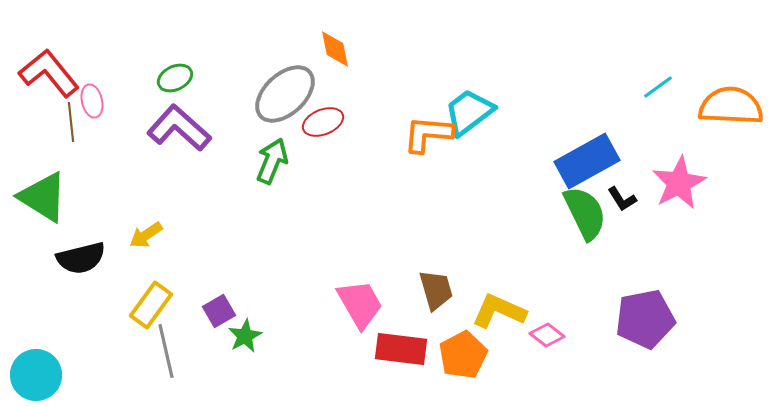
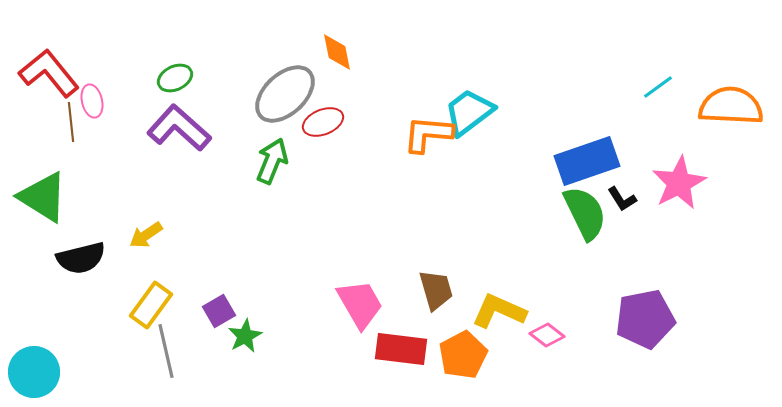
orange diamond: moved 2 px right, 3 px down
blue rectangle: rotated 10 degrees clockwise
cyan circle: moved 2 px left, 3 px up
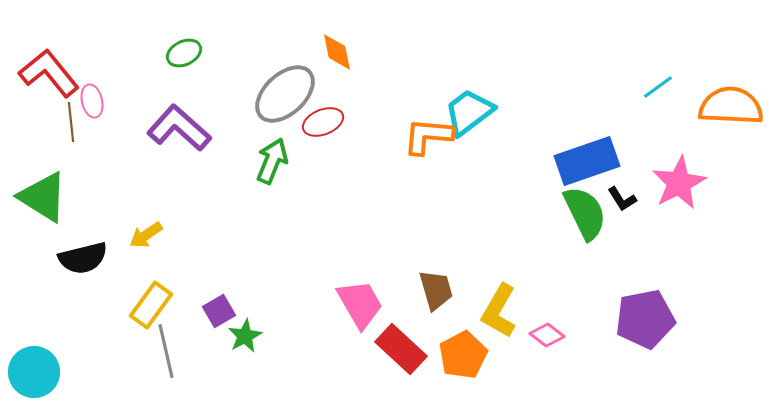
green ellipse: moved 9 px right, 25 px up
orange L-shape: moved 2 px down
black semicircle: moved 2 px right
yellow L-shape: rotated 84 degrees counterclockwise
red rectangle: rotated 36 degrees clockwise
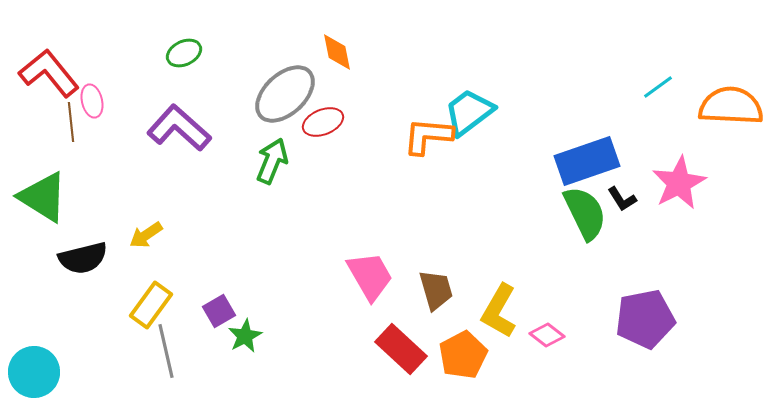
pink trapezoid: moved 10 px right, 28 px up
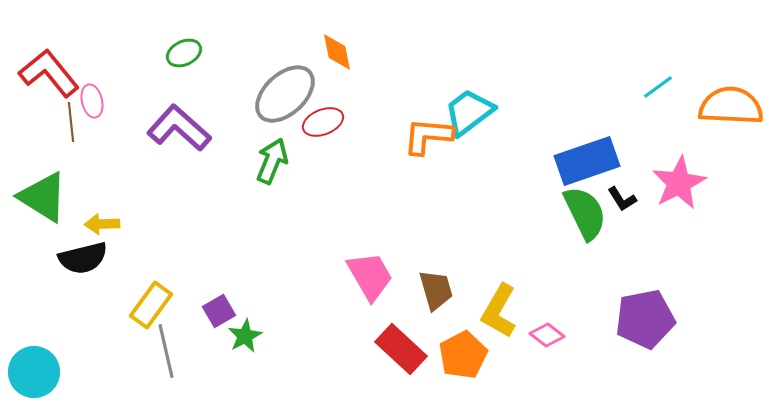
yellow arrow: moved 44 px left, 11 px up; rotated 32 degrees clockwise
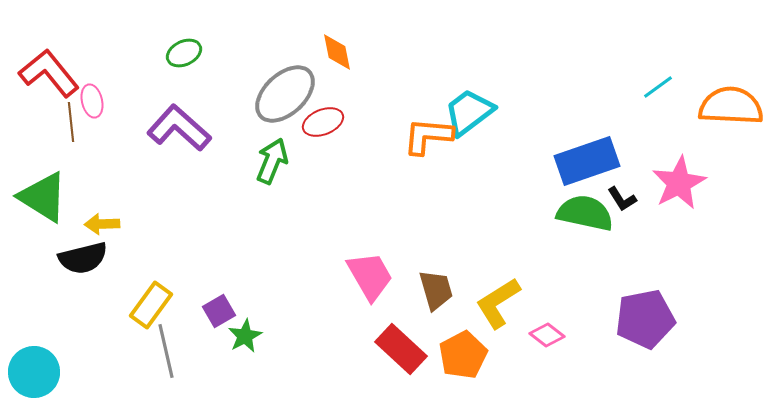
green semicircle: rotated 52 degrees counterclockwise
yellow L-shape: moved 1 px left, 8 px up; rotated 28 degrees clockwise
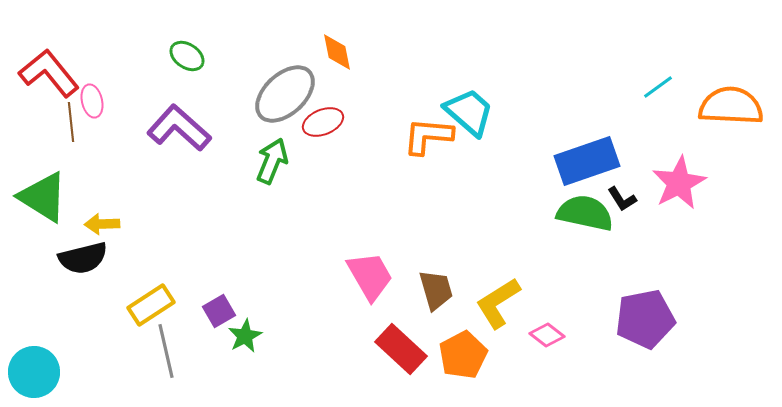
green ellipse: moved 3 px right, 3 px down; rotated 60 degrees clockwise
cyan trapezoid: rotated 78 degrees clockwise
yellow rectangle: rotated 21 degrees clockwise
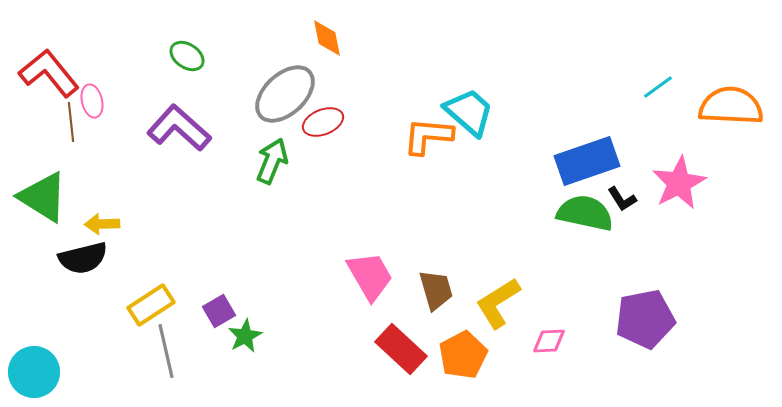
orange diamond: moved 10 px left, 14 px up
pink diamond: moved 2 px right, 6 px down; rotated 40 degrees counterclockwise
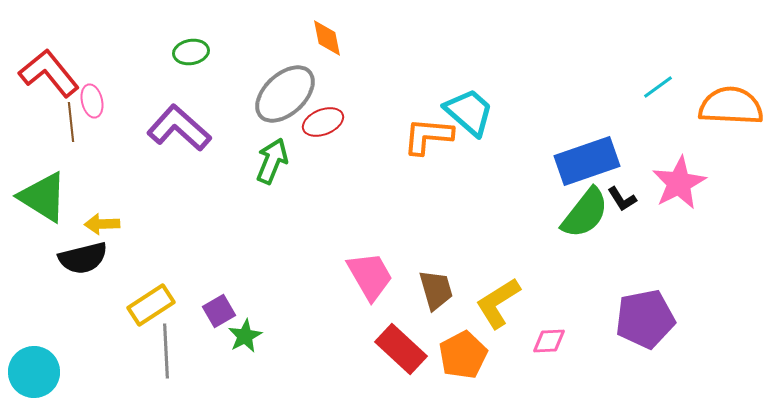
green ellipse: moved 4 px right, 4 px up; rotated 44 degrees counterclockwise
green semicircle: rotated 116 degrees clockwise
gray line: rotated 10 degrees clockwise
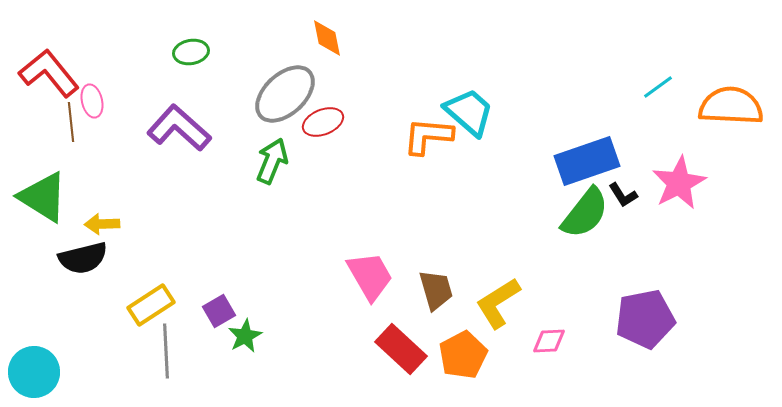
black L-shape: moved 1 px right, 4 px up
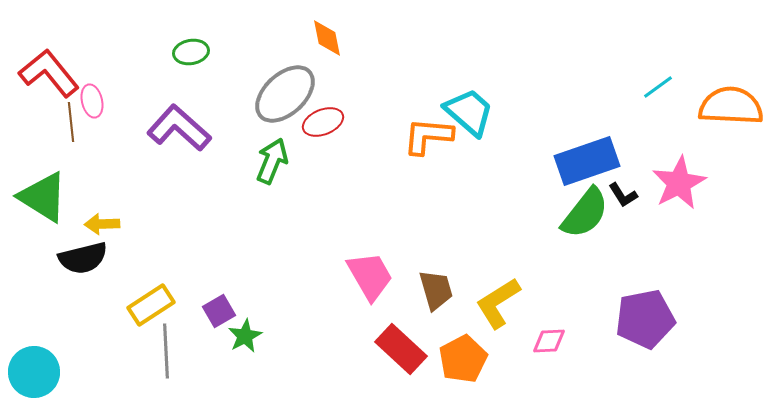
orange pentagon: moved 4 px down
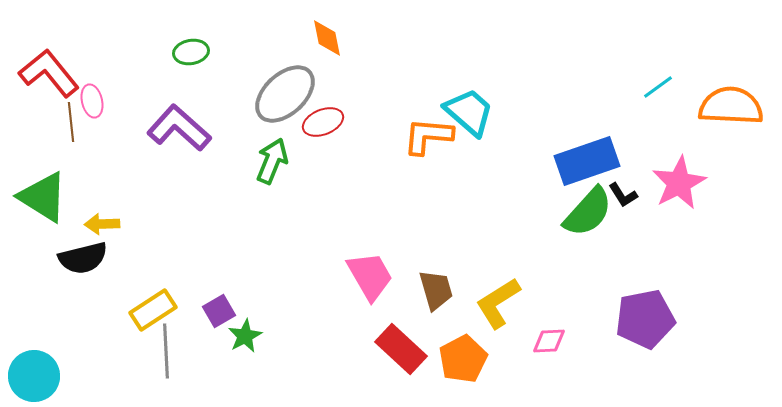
green semicircle: moved 3 px right, 1 px up; rotated 4 degrees clockwise
yellow rectangle: moved 2 px right, 5 px down
cyan circle: moved 4 px down
